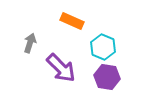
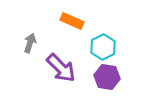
cyan hexagon: rotated 10 degrees clockwise
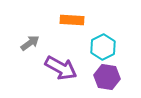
orange rectangle: moved 1 px up; rotated 20 degrees counterclockwise
gray arrow: rotated 36 degrees clockwise
purple arrow: rotated 16 degrees counterclockwise
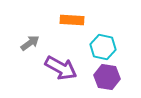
cyan hexagon: rotated 20 degrees counterclockwise
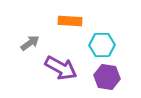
orange rectangle: moved 2 px left, 1 px down
cyan hexagon: moved 1 px left, 2 px up; rotated 15 degrees counterclockwise
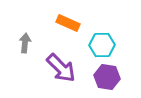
orange rectangle: moved 2 px left, 2 px down; rotated 20 degrees clockwise
gray arrow: moved 5 px left; rotated 48 degrees counterclockwise
purple arrow: rotated 16 degrees clockwise
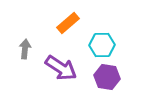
orange rectangle: rotated 65 degrees counterclockwise
gray arrow: moved 6 px down
purple arrow: rotated 12 degrees counterclockwise
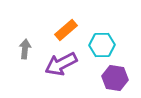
orange rectangle: moved 2 px left, 7 px down
purple arrow: moved 4 px up; rotated 120 degrees clockwise
purple hexagon: moved 8 px right, 1 px down
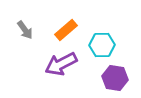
gray arrow: moved 19 px up; rotated 138 degrees clockwise
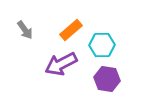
orange rectangle: moved 5 px right
purple hexagon: moved 8 px left, 1 px down
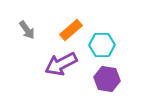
gray arrow: moved 2 px right
